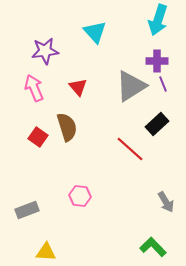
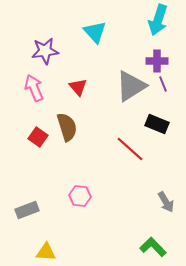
black rectangle: rotated 65 degrees clockwise
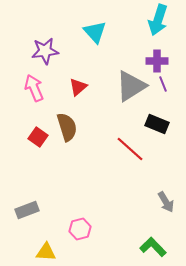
red triangle: rotated 30 degrees clockwise
pink hexagon: moved 33 px down; rotated 20 degrees counterclockwise
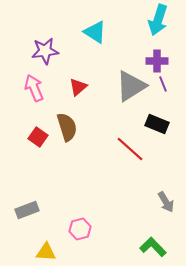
cyan triangle: rotated 15 degrees counterclockwise
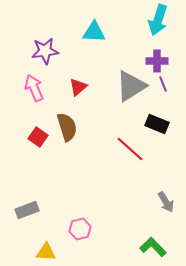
cyan triangle: moved 1 px left; rotated 30 degrees counterclockwise
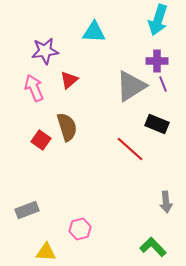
red triangle: moved 9 px left, 7 px up
red square: moved 3 px right, 3 px down
gray arrow: rotated 25 degrees clockwise
